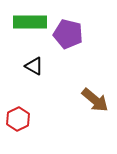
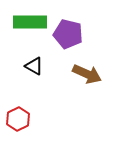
brown arrow: moved 8 px left, 26 px up; rotated 16 degrees counterclockwise
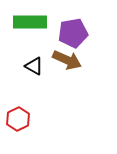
purple pentagon: moved 5 px right, 1 px up; rotated 24 degrees counterclockwise
brown arrow: moved 20 px left, 14 px up
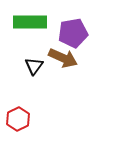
brown arrow: moved 4 px left, 2 px up
black triangle: rotated 36 degrees clockwise
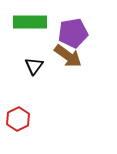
brown arrow: moved 5 px right, 2 px up; rotated 12 degrees clockwise
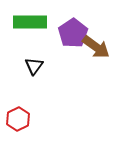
purple pentagon: rotated 24 degrees counterclockwise
brown arrow: moved 28 px right, 9 px up
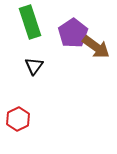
green rectangle: rotated 72 degrees clockwise
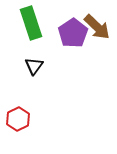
green rectangle: moved 1 px right, 1 px down
brown arrow: moved 1 px right, 20 px up; rotated 8 degrees clockwise
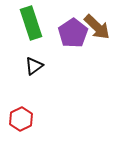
black triangle: rotated 18 degrees clockwise
red hexagon: moved 3 px right
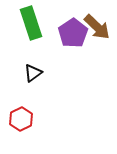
black triangle: moved 1 px left, 7 px down
